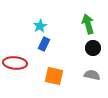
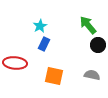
green arrow: moved 1 px down; rotated 24 degrees counterclockwise
black circle: moved 5 px right, 3 px up
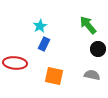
black circle: moved 4 px down
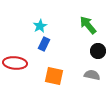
black circle: moved 2 px down
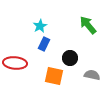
black circle: moved 28 px left, 7 px down
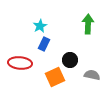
green arrow: moved 1 px up; rotated 42 degrees clockwise
black circle: moved 2 px down
red ellipse: moved 5 px right
orange square: moved 1 px right, 1 px down; rotated 36 degrees counterclockwise
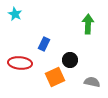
cyan star: moved 25 px left, 12 px up; rotated 16 degrees counterclockwise
gray semicircle: moved 7 px down
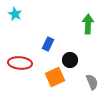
blue rectangle: moved 4 px right
gray semicircle: rotated 56 degrees clockwise
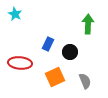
black circle: moved 8 px up
gray semicircle: moved 7 px left, 1 px up
